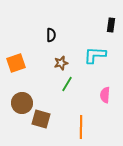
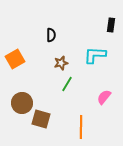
orange square: moved 1 px left, 4 px up; rotated 12 degrees counterclockwise
pink semicircle: moved 1 px left, 2 px down; rotated 35 degrees clockwise
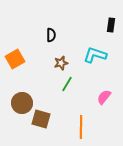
cyan L-shape: rotated 15 degrees clockwise
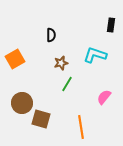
orange line: rotated 10 degrees counterclockwise
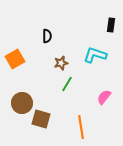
black semicircle: moved 4 px left, 1 px down
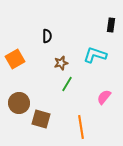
brown circle: moved 3 px left
